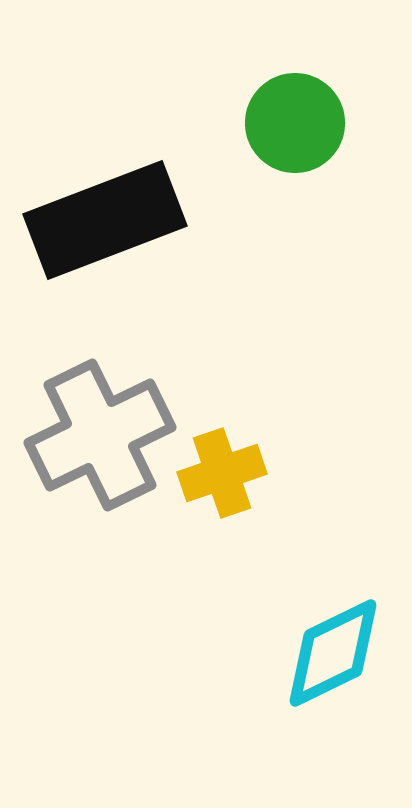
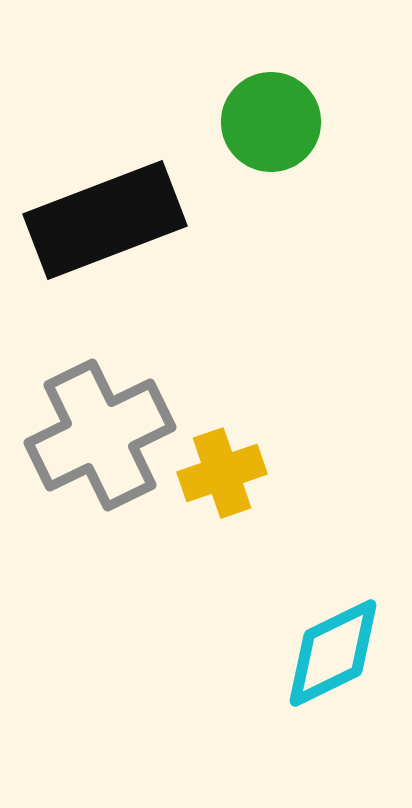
green circle: moved 24 px left, 1 px up
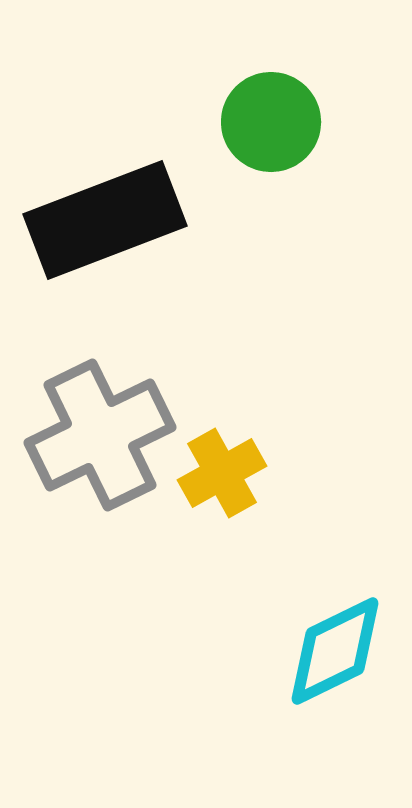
yellow cross: rotated 10 degrees counterclockwise
cyan diamond: moved 2 px right, 2 px up
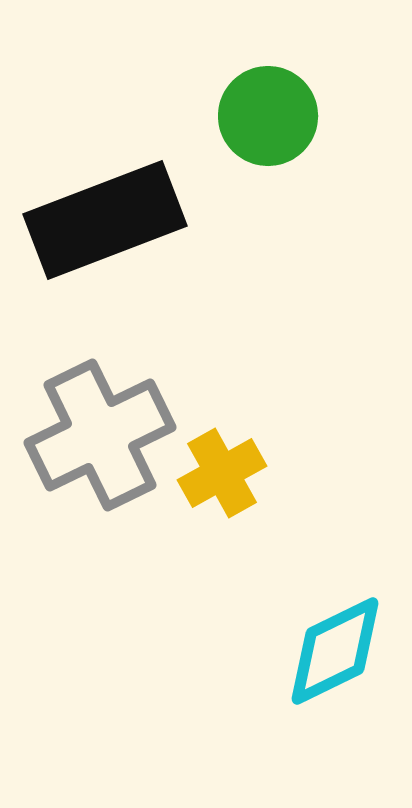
green circle: moved 3 px left, 6 px up
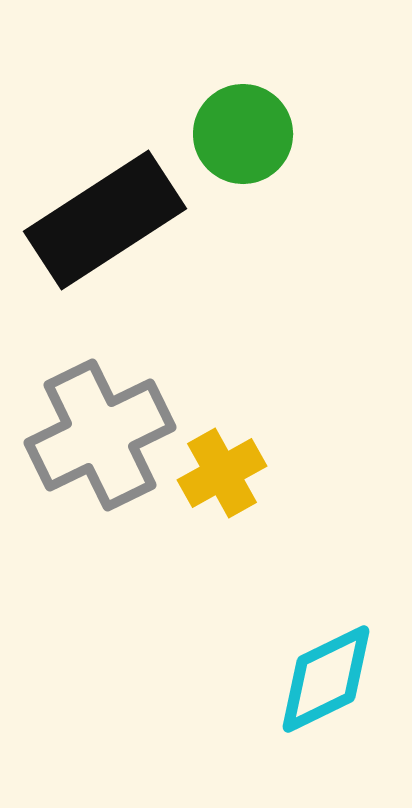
green circle: moved 25 px left, 18 px down
black rectangle: rotated 12 degrees counterclockwise
cyan diamond: moved 9 px left, 28 px down
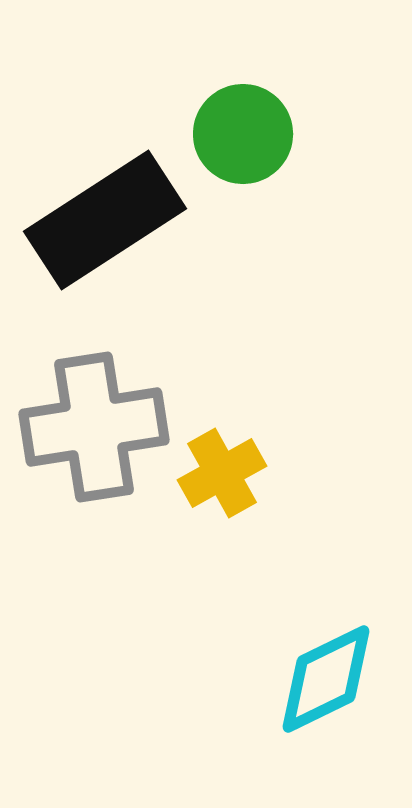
gray cross: moved 6 px left, 8 px up; rotated 17 degrees clockwise
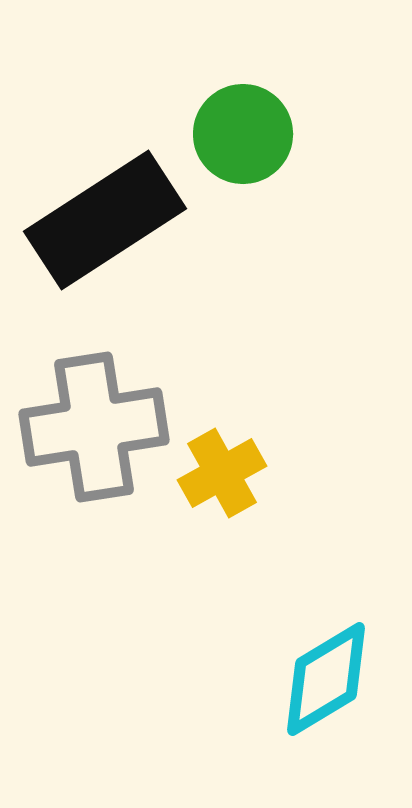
cyan diamond: rotated 5 degrees counterclockwise
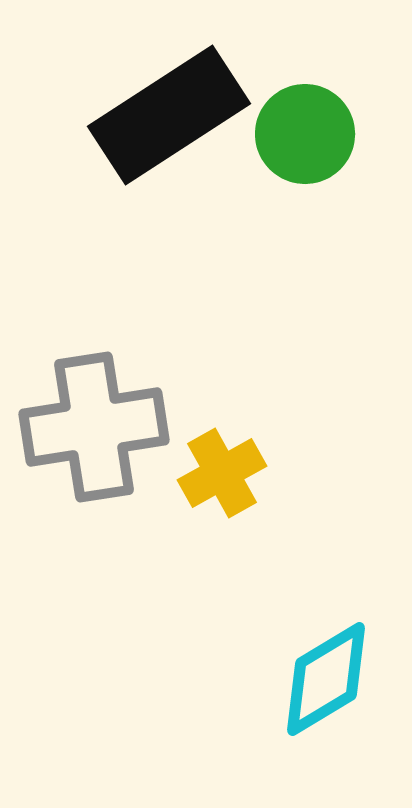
green circle: moved 62 px right
black rectangle: moved 64 px right, 105 px up
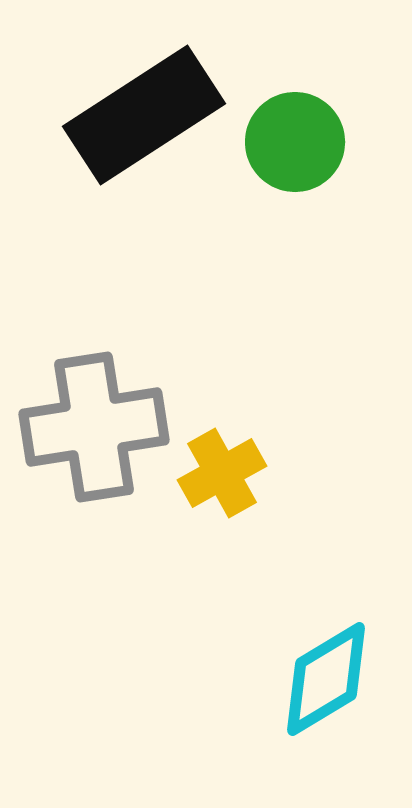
black rectangle: moved 25 px left
green circle: moved 10 px left, 8 px down
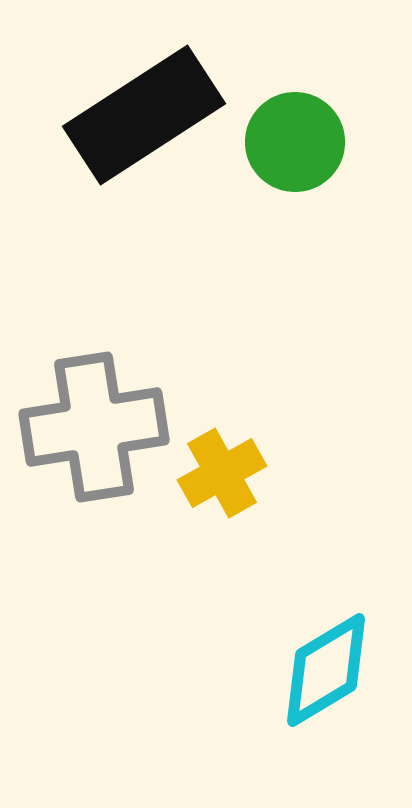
cyan diamond: moved 9 px up
